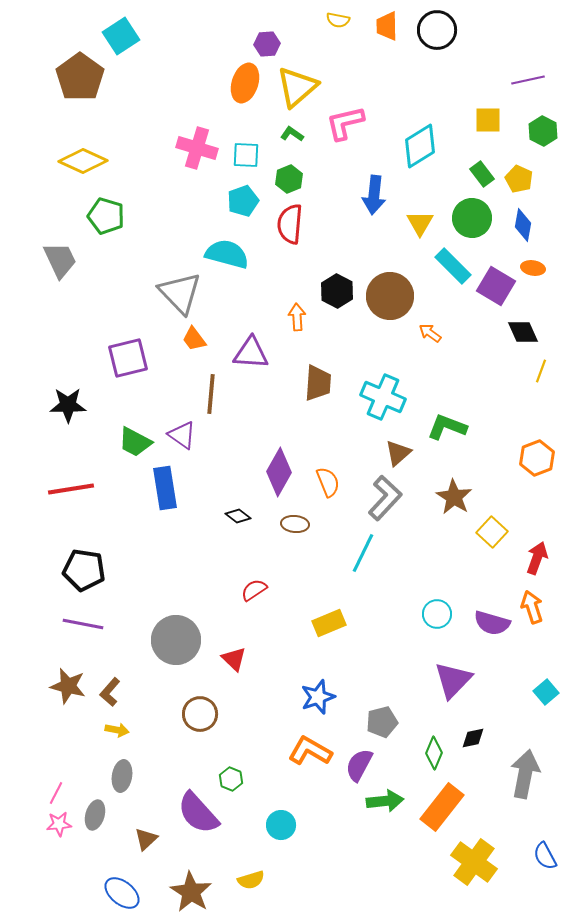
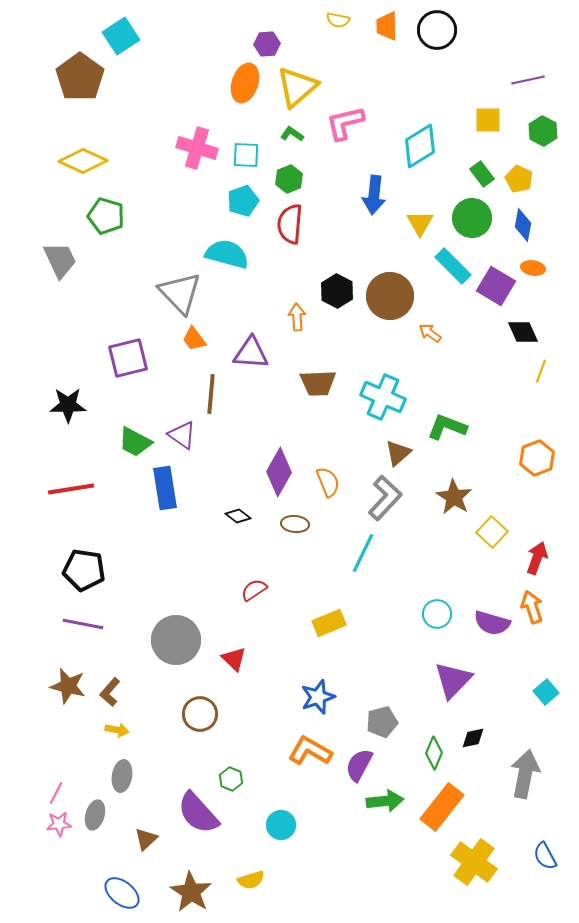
brown trapezoid at (318, 383): rotated 84 degrees clockwise
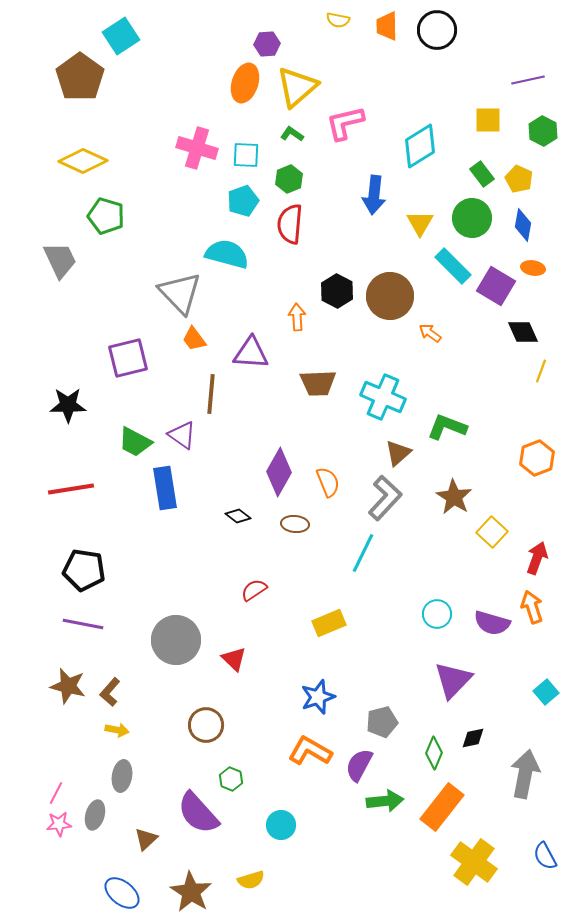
brown circle at (200, 714): moved 6 px right, 11 px down
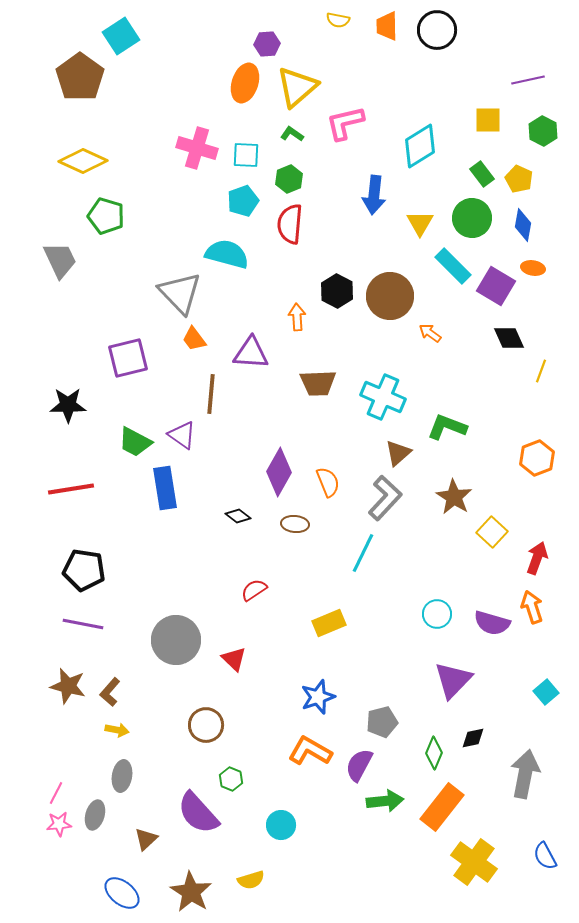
black diamond at (523, 332): moved 14 px left, 6 px down
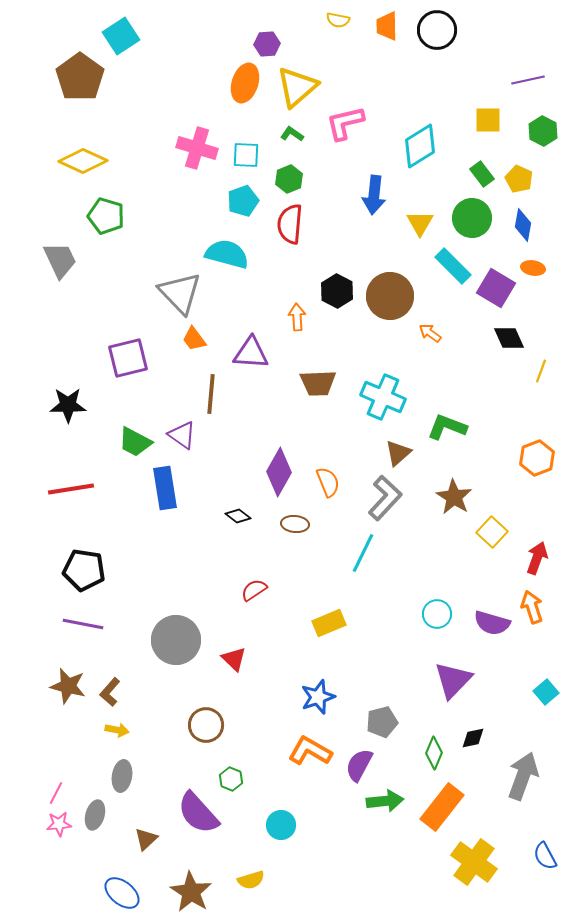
purple square at (496, 286): moved 2 px down
gray arrow at (525, 774): moved 2 px left, 2 px down; rotated 9 degrees clockwise
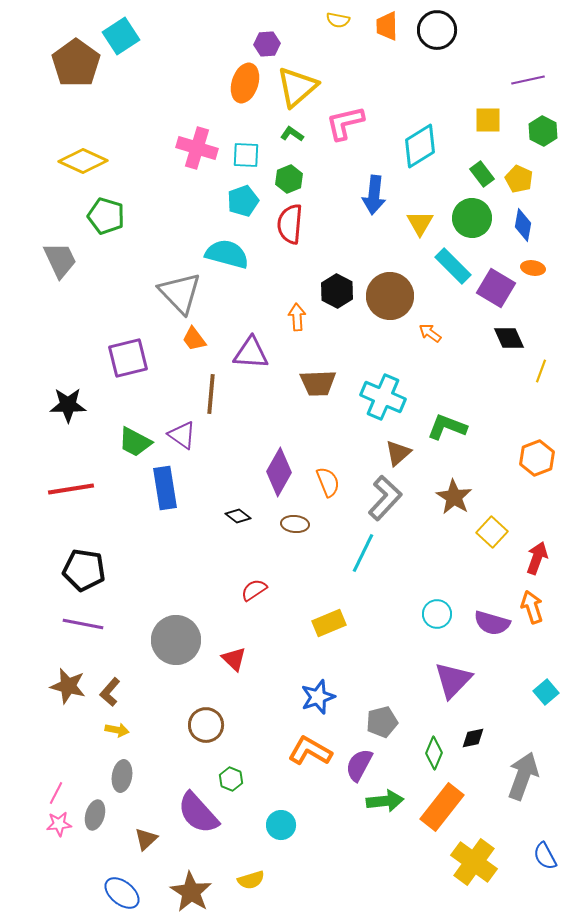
brown pentagon at (80, 77): moved 4 px left, 14 px up
